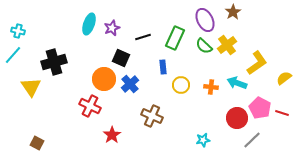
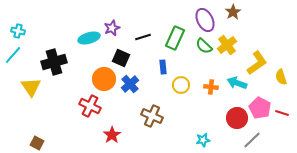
cyan ellipse: moved 14 px down; rotated 55 degrees clockwise
yellow semicircle: moved 3 px left, 1 px up; rotated 70 degrees counterclockwise
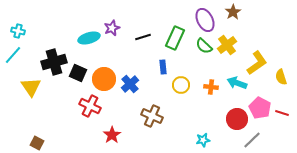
black square: moved 43 px left, 15 px down
red circle: moved 1 px down
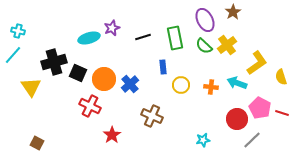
green rectangle: rotated 35 degrees counterclockwise
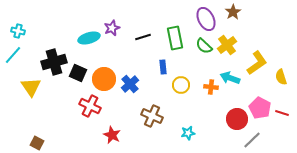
purple ellipse: moved 1 px right, 1 px up
cyan arrow: moved 7 px left, 5 px up
red star: rotated 12 degrees counterclockwise
cyan star: moved 15 px left, 7 px up
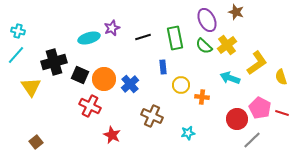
brown star: moved 3 px right; rotated 21 degrees counterclockwise
purple ellipse: moved 1 px right, 1 px down
cyan line: moved 3 px right
black square: moved 2 px right, 2 px down
orange cross: moved 9 px left, 10 px down
brown square: moved 1 px left, 1 px up; rotated 24 degrees clockwise
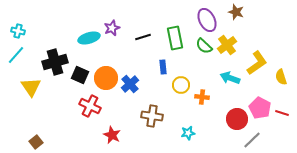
black cross: moved 1 px right
orange circle: moved 2 px right, 1 px up
brown cross: rotated 15 degrees counterclockwise
